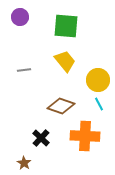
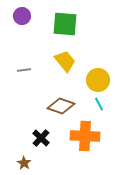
purple circle: moved 2 px right, 1 px up
green square: moved 1 px left, 2 px up
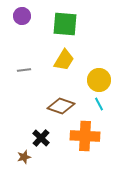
yellow trapezoid: moved 1 px left, 1 px up; rotated 70 degrees clockwise
yellow circle: moved 1 px right
brown star: moved 6 px up; rotated 24 degrees clockwise
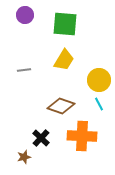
purple circle: moved 3 px right, 1 px up
orange cross: moved 3 px left
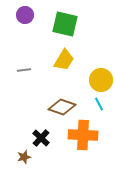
green square: rotated 8 degrees clockwise
yellow circle: moved 2 px right
brown diamond: moved 1 px right, 1 px down
orange cross: moved 1 px right, 1 px up
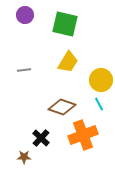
yellow trapezoid: moved 4 px right, 2 px down
orange cross: rotated 24 degrees counterclockwise
brown star: rotated 16 degrees clockwise
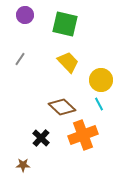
yellow trapezoid: rotated 75 degrees counterclockwise
gray line: moved 4 px left, 11 px up; rotated 48 degrees counterclockwise
brown diamond: rotated 24 degrees clockwise
brown star: moved 1 px left, 8 px down
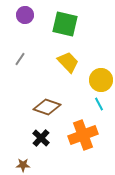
brown diamond: moved 15 px left; rotated 24 degrees counterclockwise
